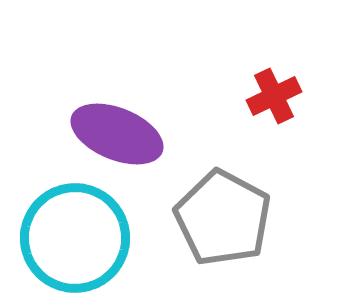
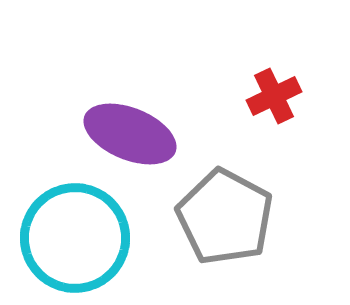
purple ellipse: moved 13 px right
gray pentagon: moved 2 px right, 1 px up
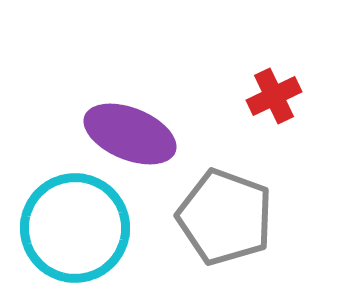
gray pentagon: rotated 8 degrees counterclockwise
cyan circle: moved 10 px up
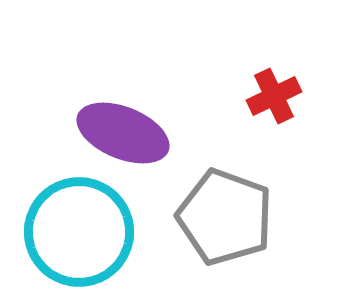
purple ellipse: moved 7 px left, 1 px up
cyan circle: moved 4 px right, 4 px down
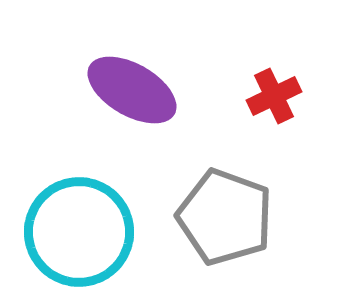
purple ellipse: moved 9 px right, 43 px up; rotated 8 degrees clockwise
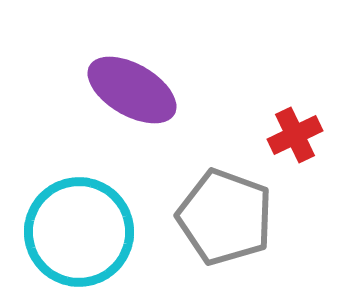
red cross: moved 21 px right, 39 px down
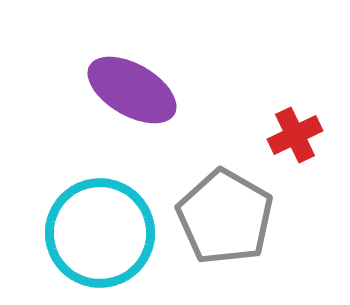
gray pentagon: rotated 10 degrees clockwise
cyan circle: moved 21 px right, 1 px down
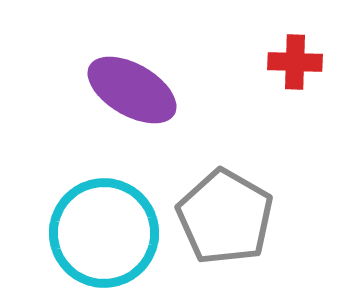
red cross: moved 73 px up; rotated 28 degrees clockwise
cyan circle: moved 4 px right
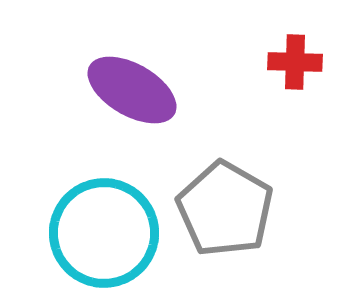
gray pentagon: moved 8 px up
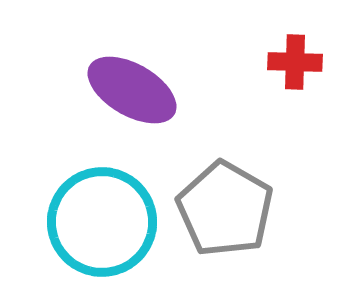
cyan circle: moved 2 px left, 11 px up
